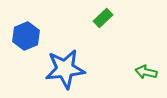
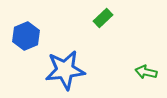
blue star: moved 1 px down
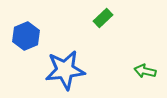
green arrow: moved 1 px left, 1 px up
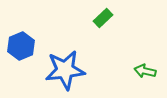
blue hexagon: moved 5 px left, 10 px down
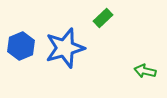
blue star: moved 22 px up; rotated 9 degrees counterclockwise
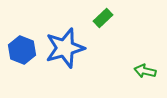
blue hexagon: moved 1 px right, 4 px down; rotated 16 degrees counterclockwise
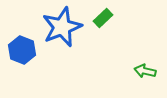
blue star: moved 3 px left, 21 px up; rotated 6 degrees counterclockwise
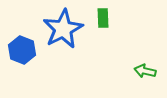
green rectangle: rotated 48 degrees counterclockwise
blue star: moved 1 px right, 2 px down; rotated 6 degrees counterclockwise
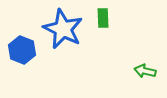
blue star: rotated 18 degrees counterclockwise
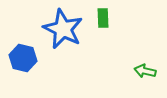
blue hexagon: moved 1 px right, 8 px down; rotated 8 degrees counterclockwise
